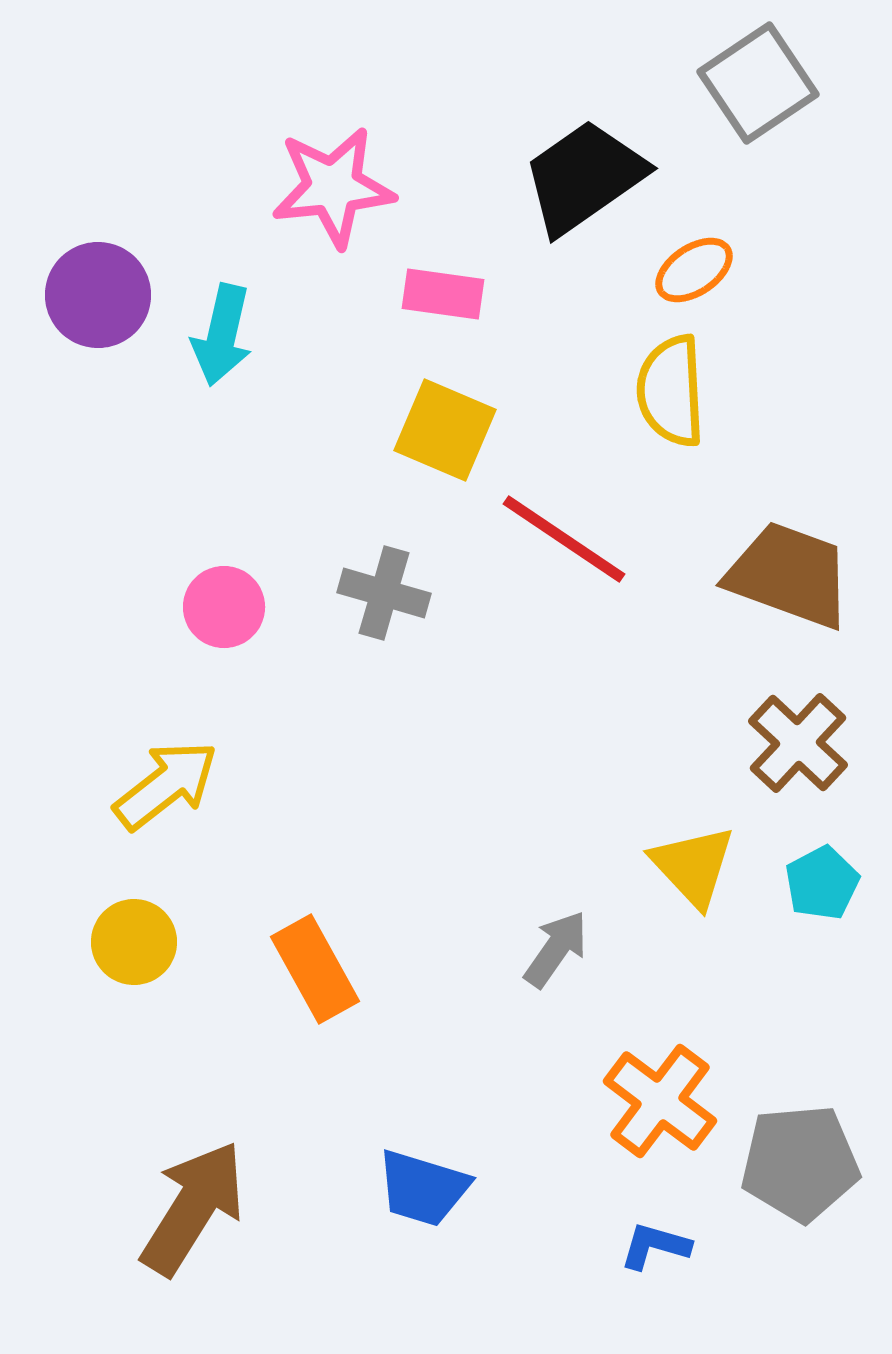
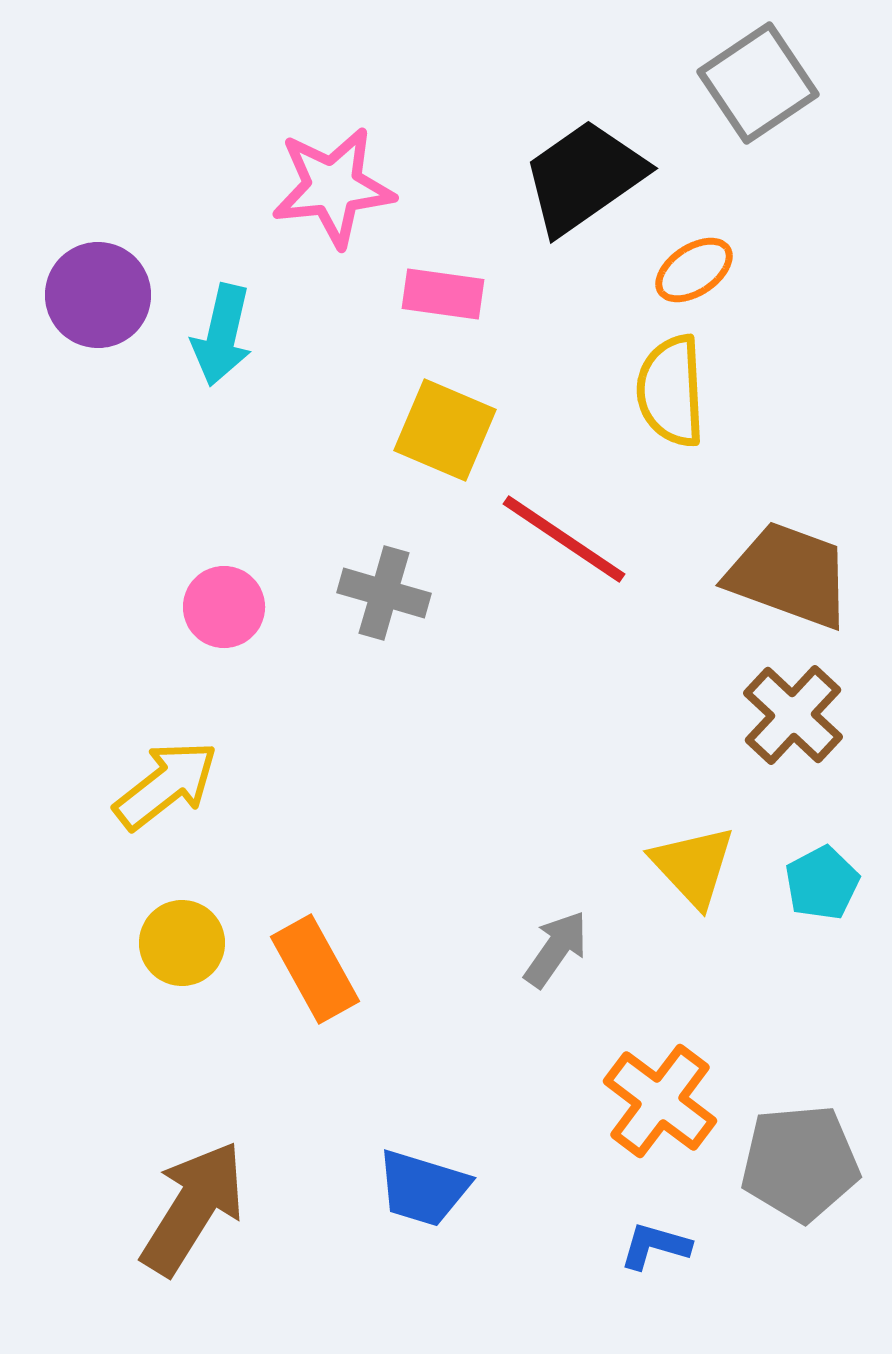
brown cross: moved 5 px left, 28 px up
yellow circle: moved 48 px right, 1 px down
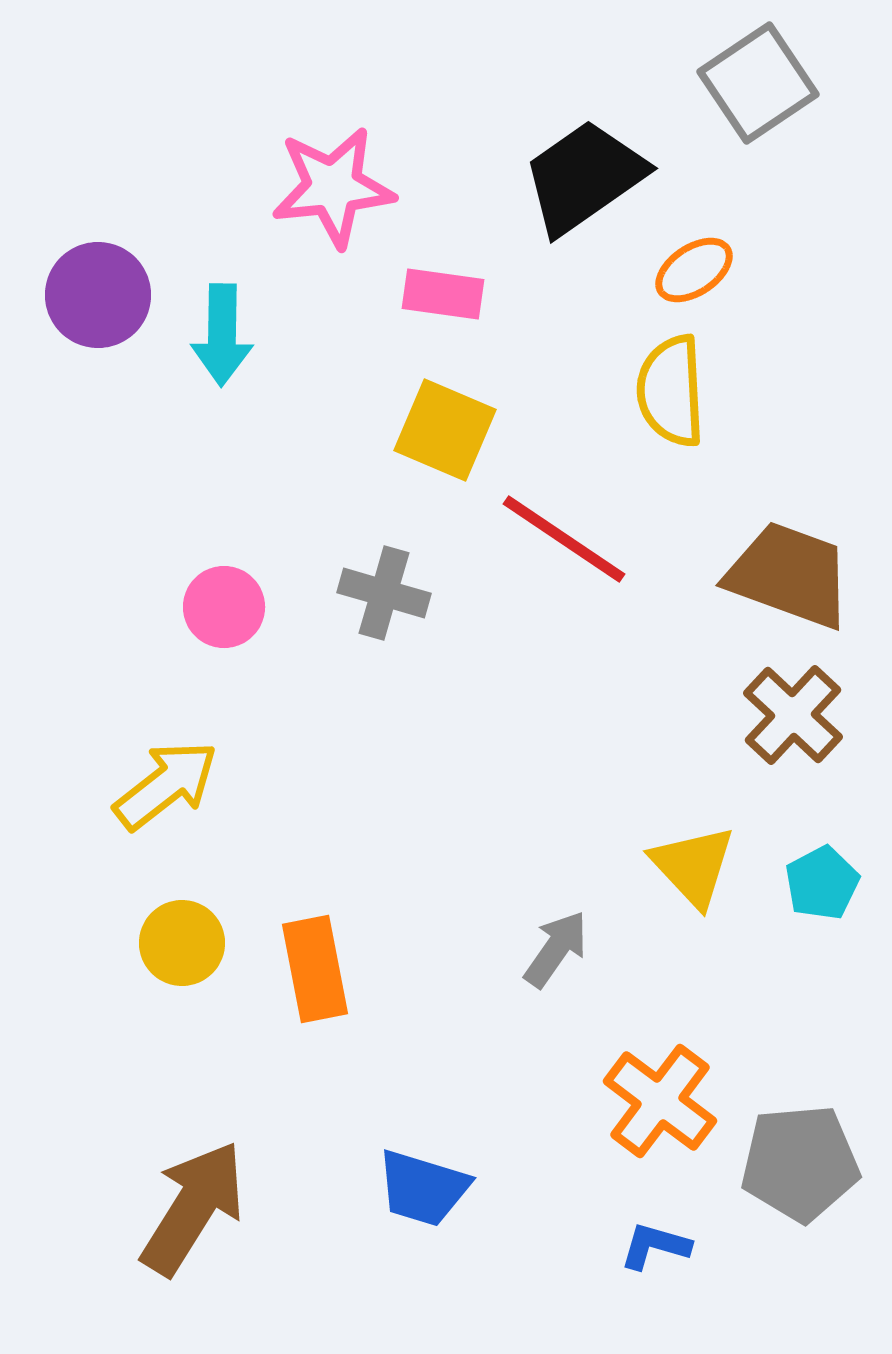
cyan arrow: rotated 12 degrees counterclockwise
orange rectangle: rotated 18 degrees clockwise
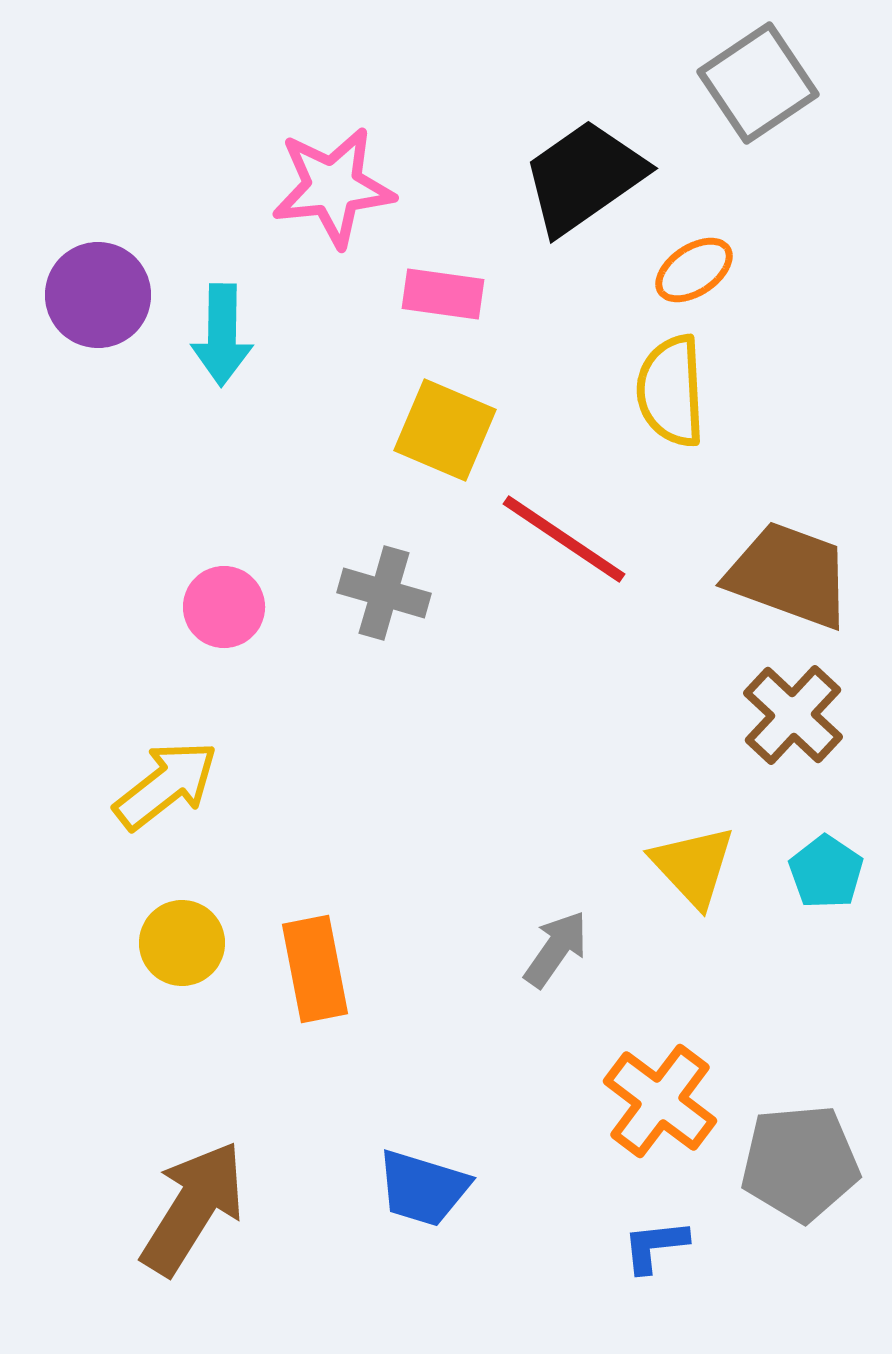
cyan pentagon: moved 4 px right, 11 px up; rotated 10 degrees counterclockwise
blue L-shape: rotated 22 degrees counterclockwise
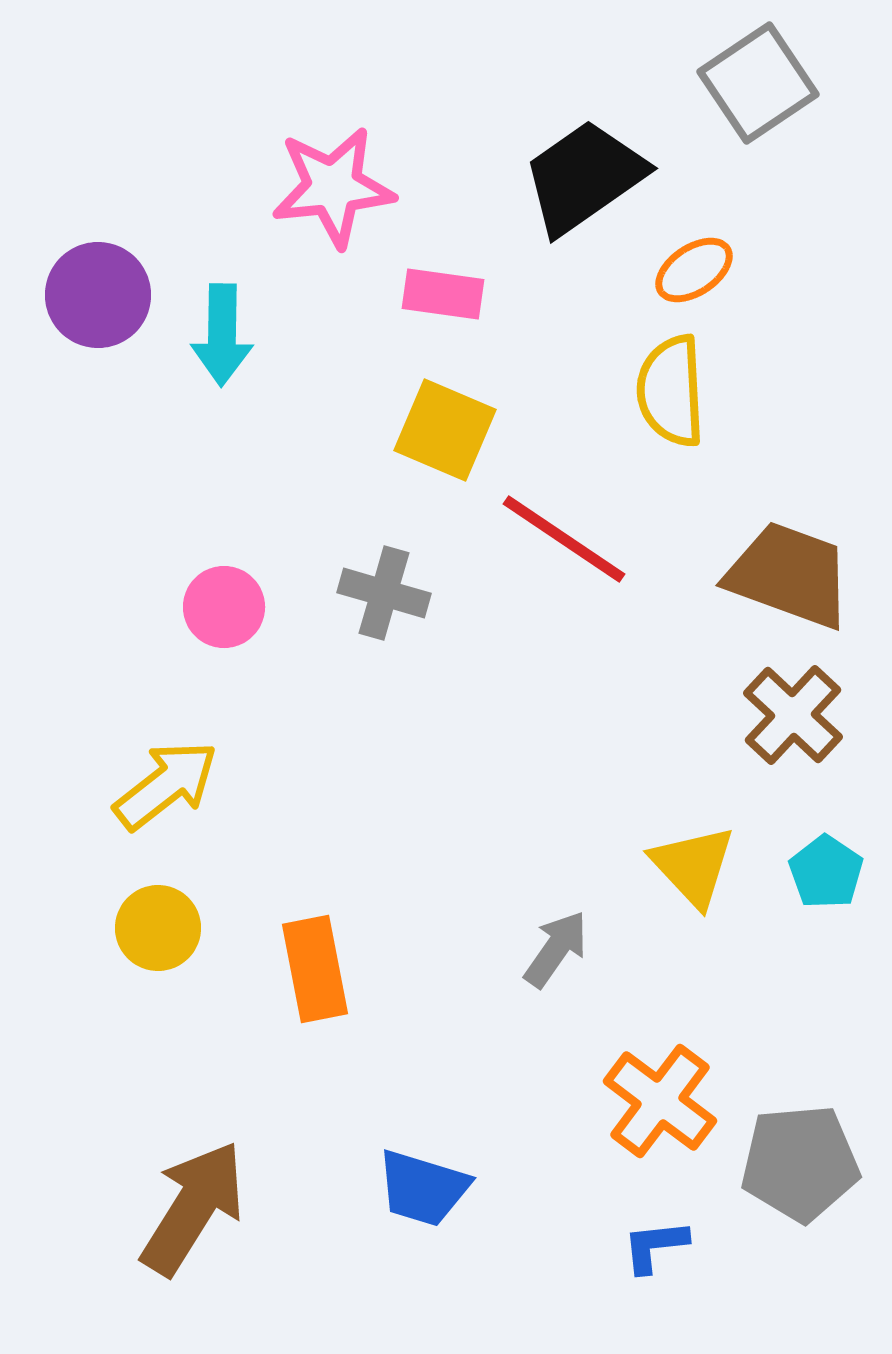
yellow circle: moved 24 px left, 15 px up
